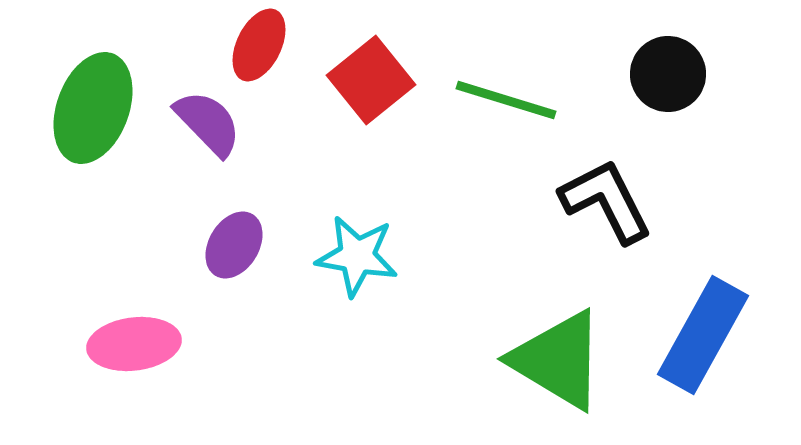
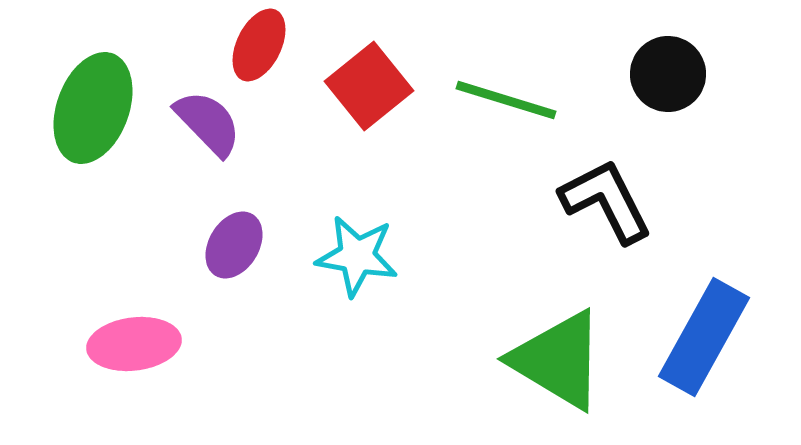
red square: moved 2 px left, 6 px down
blue rectangle: moved 1 px right, 2 px down
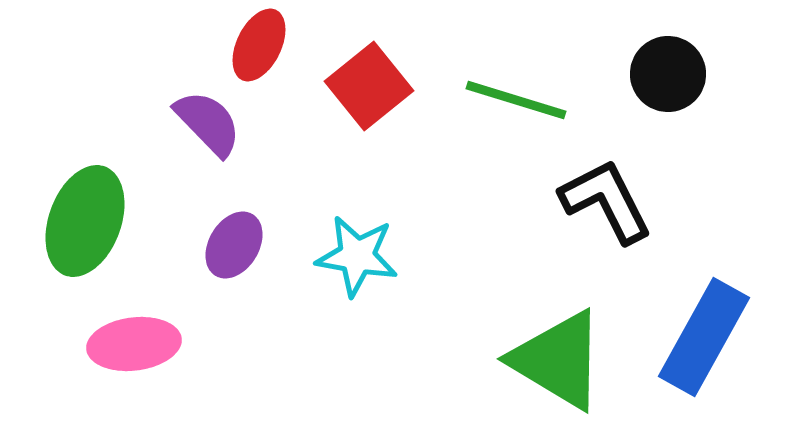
green line: moved 10 px right
green ellipse: moved 8 px left, 113 px down
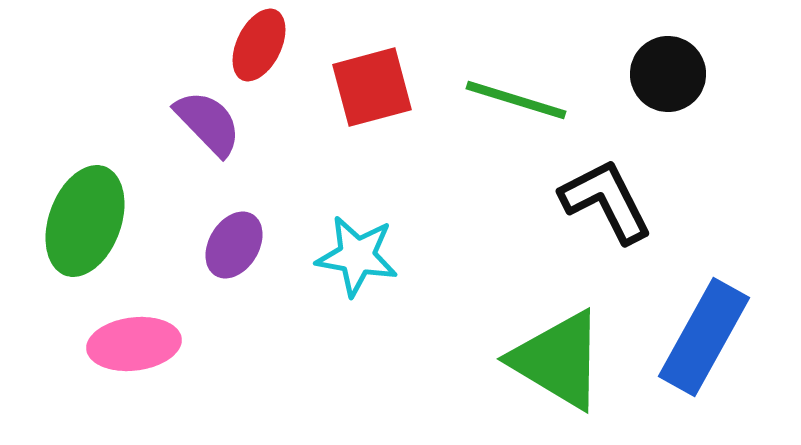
red square: moved 3 px right, 1 px down; rotated 24 degrees clockwise
